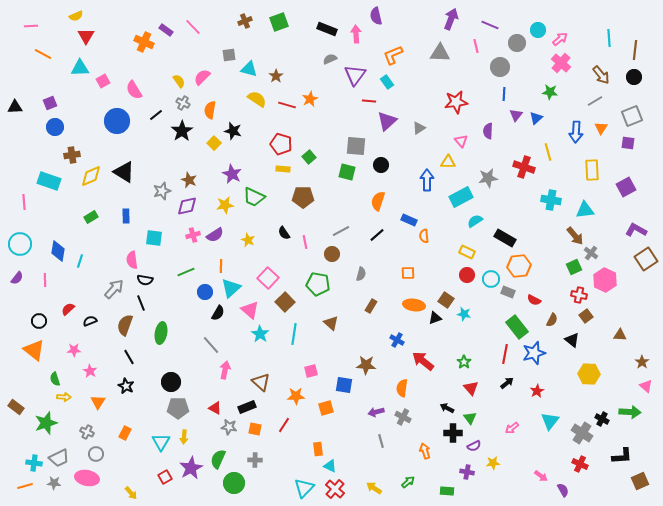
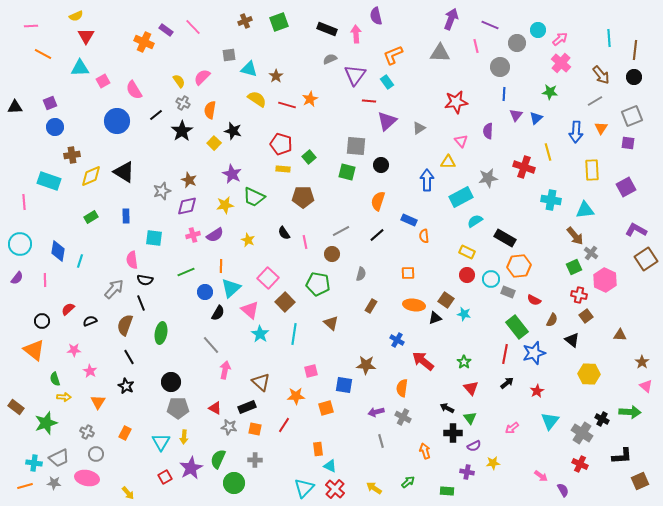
black circle at (39, 321): moved 3 px right
yellow arrow at (131, 493): moved 3 px left
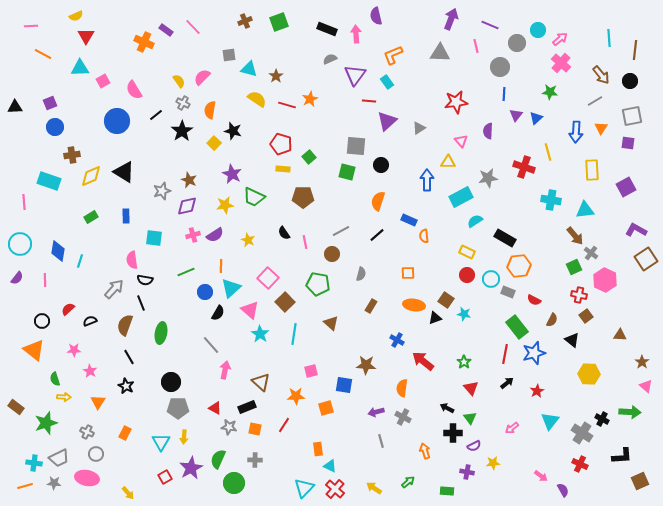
black circle at (634, 77): moved 4 px left, 4 px down
gray square at (632, 116): rotated 10 degrees clockwise
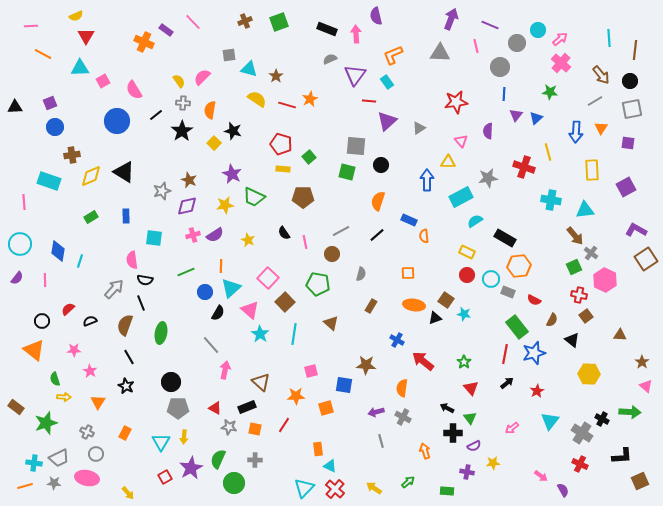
pink line at (193, 27): moved 5 px up
gray cross at (183, 103): rotated 24 degrees counterclockwise
gray square at (632, 116): moved 7 px up
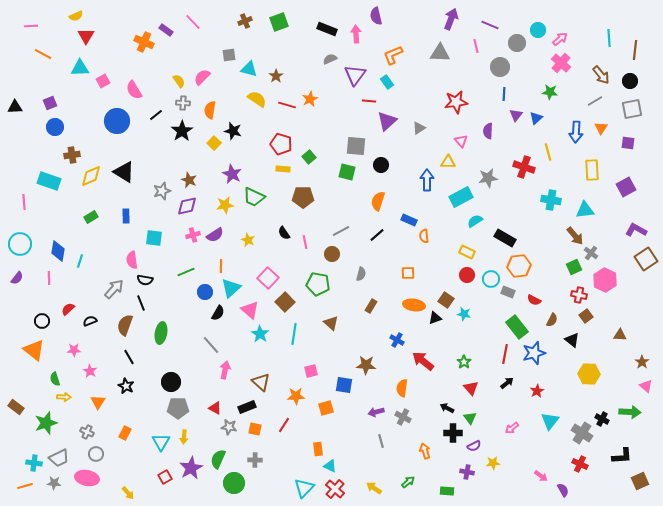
pink line at (45, 280): moved 4 px right, 2 px up
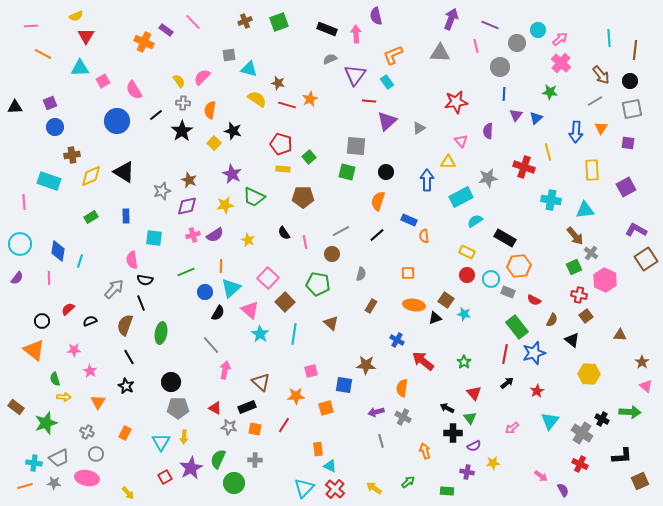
brown star at (276, 76): moved 2 px right, 7 px down; rotated 24 degrees counterclockwise
black circle at (381, 165): moved 5 px right, 7 px down
red triangle at (471, 388): moved 3 px right, 5 px down
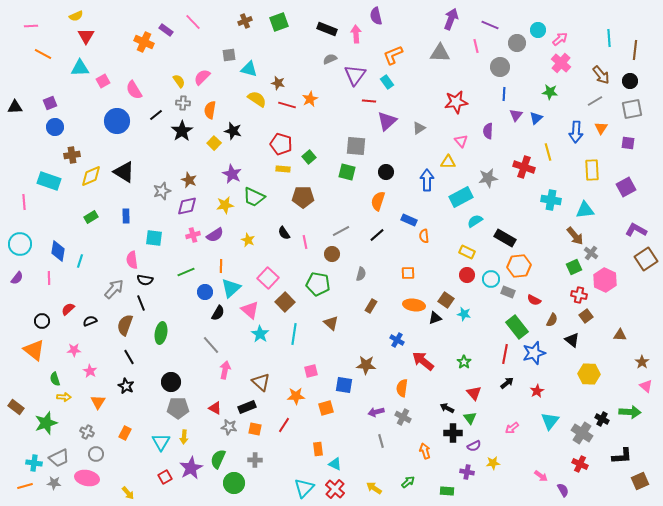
cyan triangle at (330, 466): moved 5 px right, 2 px up
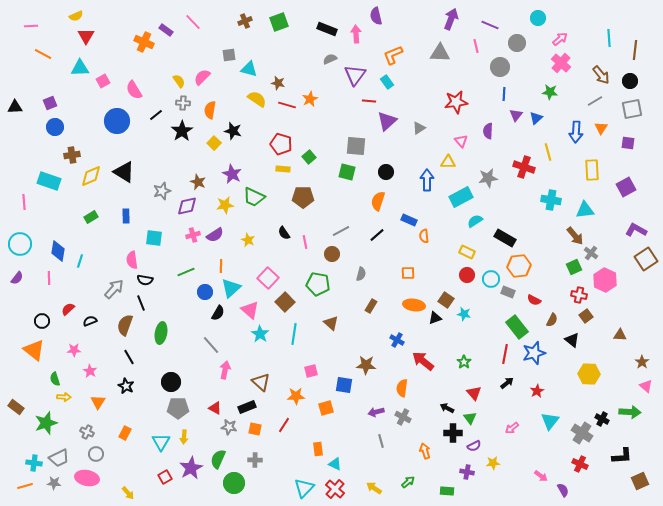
cyan circle at (538, 30): moved 12 px up
brown star at (189, 180): moved 9 px right, 2 px down
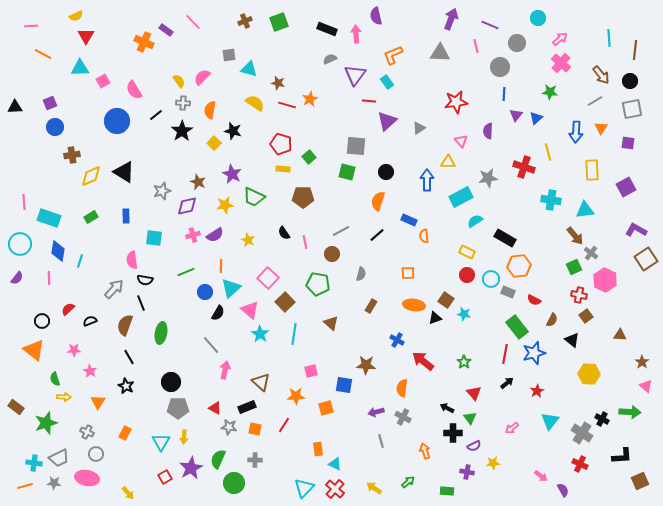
yellow semicircle at (257, 99): moved 2 px left, 4 px down
cyan rectangle at (49, 181): moved 37 px down
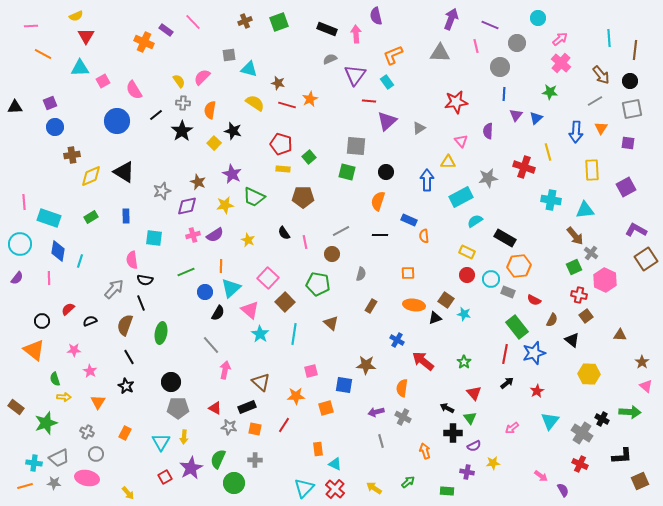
black line at (377, 235): moved 3 px right; rotated 42 degrees clockwise
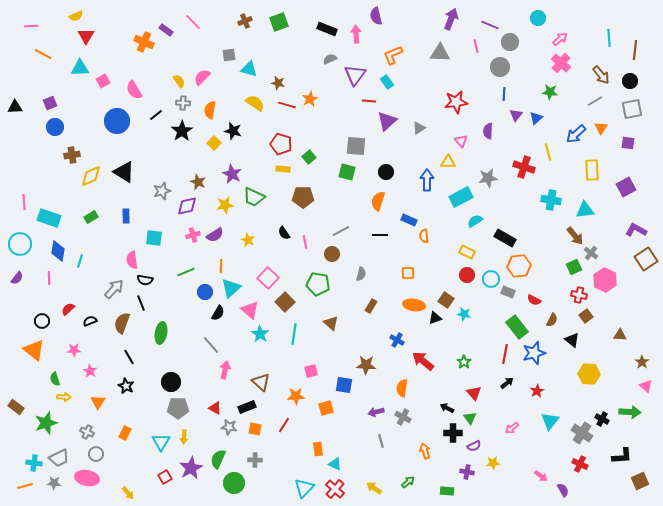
gray circle at (517, 43): moved 7 px left, 1 px up
blue arrow at (576, 132): moved 2 px down; rotated 45 degrees clockwise
brown semicircle at (125, 325): moved 3 px left, 2 px up
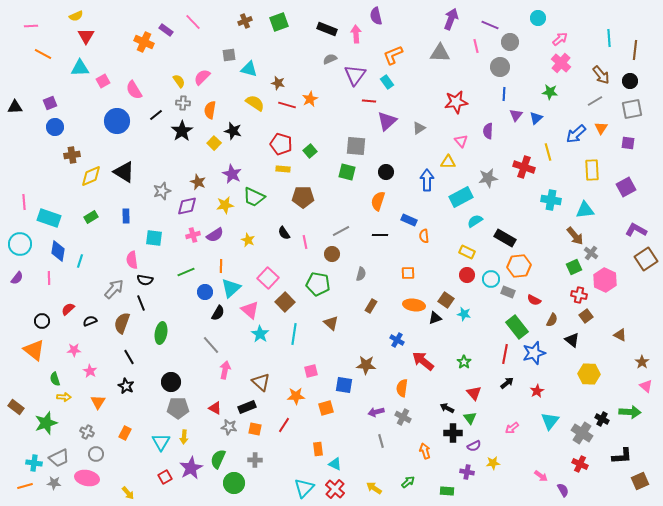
green square at (309, 157): moved 1 px right, 6 px up
brown triangle at (620, 335): rotated 24 degrees clockwise
